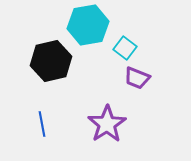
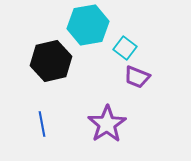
purple trapezoid: moved 1 px up
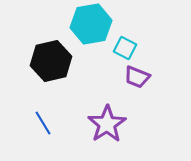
cyan hexagon: moved 3 px right, 1 px up
cyan square: rotated 10 degrees counterclockwise
blue line: moved 1 px right, 1 px up; rotated 20 degrees counterclockwise
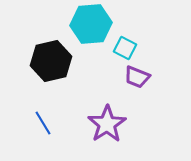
cyan hexagon: rotated 6 degrees clockwise
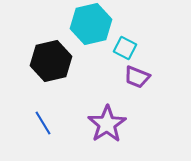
cyan hexagon: rotated 9 degrees counterclockwise
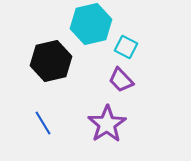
cyan square: moved 1 px right, 1 px up
purple trapezoid: moved 16 px left, 3 px down; rotated 24 degrees clockwise
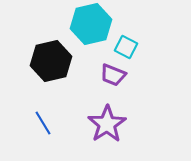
purple trapezoid: moved 8 px left, 5 px up; rotated 24 degrees counterclockwise
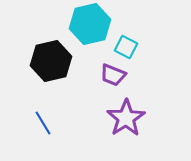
cyan hexagon: moved 1 px left
purple star: moved 19 px right, 6 px up
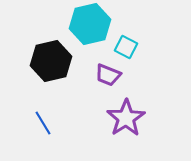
purple trapezoid: moved 5 px left
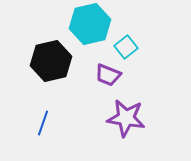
cyan square: rotated 25 degrees clockwise
purple star: rotated 30 degrees counterclockwise
blue line: rotated 50 degrees clockwise
